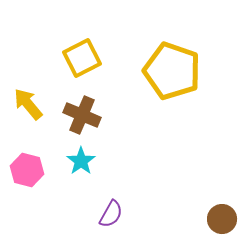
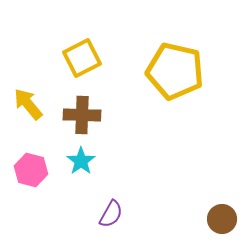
yellow pentagon: moved 3 px right; rotated 6 degrees counterclockwise
brown cross: rotated 21 degrees counterclockwise
pink hexagon: moved 4 px right
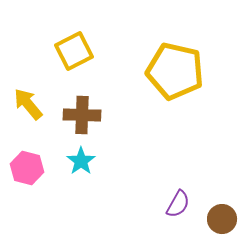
yellow square: moved 8 px left, 7 px up
pink hexagon: moved 4 px left, 2 px up
purple semicircle: moved 67 px right, 10 px up
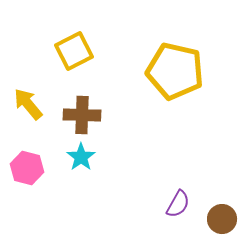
cyan star: moved 4 px up
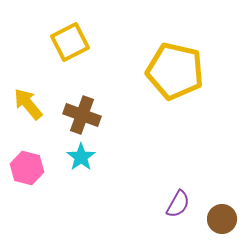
yellow square: moved 4 px left, 9 px up
brown cross: rotated 18 degrees clockwise
